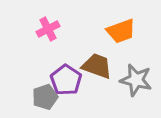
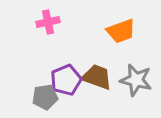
pink cross: moved 7 px up; rotated 15 degrees clockwise
brown trapezoid: moved 11 px down
purple pentagon: rotated 16 degrees clockwise
gray pentagon: rotated 10 degrees clockwise
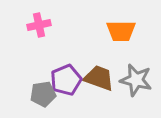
pink cross: moved 9 px left, 3 px down
orange trapezoid: rotated 20 degrees clockwise
brown trapezoid: moved 2 px right, 1 px down
gray pentagon: moved 2 px left, 3 px up
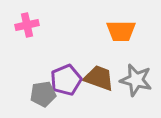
pink cross: moved 12 px left
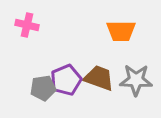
pink cross: rotated 25 degrees clockwise
gray star: rotated 12 degrees counterclockwise
gray pentagon: moved 6 px up
